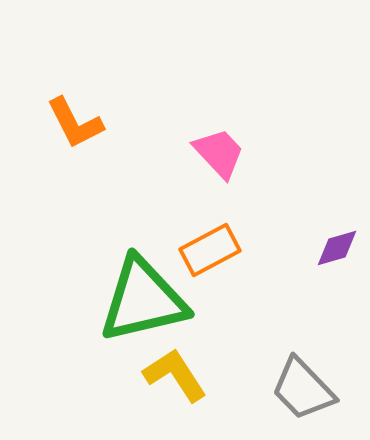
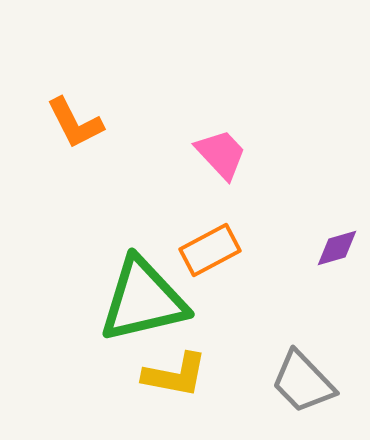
pink trapezoid: moved 2 px right, 1 px down
yellow L-shape: rotated 134 degrees clockwise
gray trapezoid: moved 7 px up
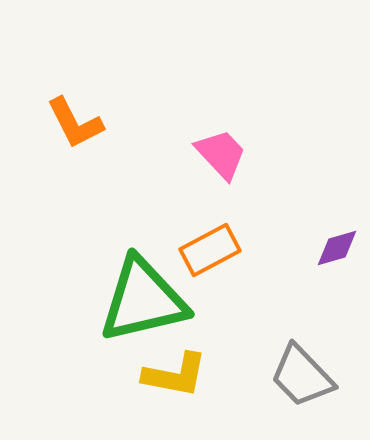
gray trapezoid: moved 1 px left, 6 px up
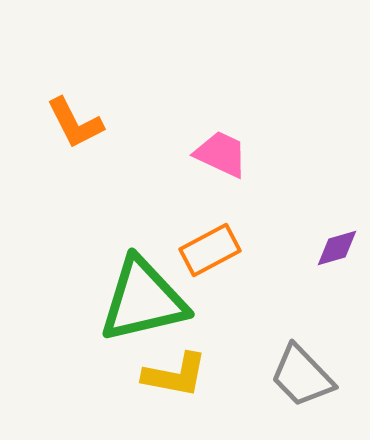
pink trapezoid: rotated 22 degrees counterclockwise
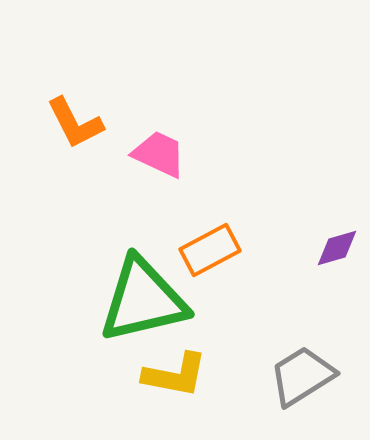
pink trapezoid: moved 62 px left
gray trapezoid: rotated 102 degrees clockwise
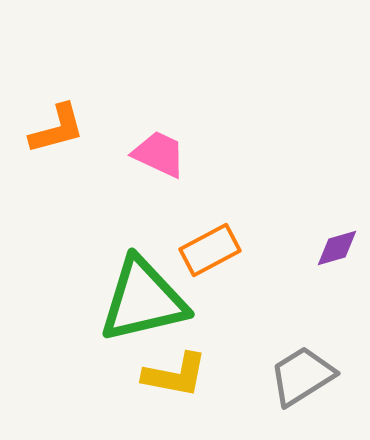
orange L-shape: moved 18 px left, 6 px down; rotated 78 degrees counterclockwise
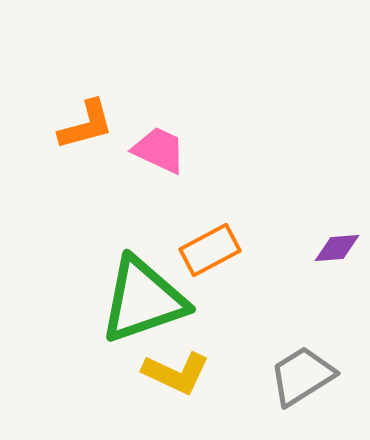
orange L-shape: moved 29 px right, 4 px up
pink trapezoid: moved 4 px up
purple diamond: rotated 12 degrees clockwise
green triangle: rotated 6 degrees counterclockwise
yellow L-shape: moved 1 px right, 2 px up; rotated 14 degrees clockwise
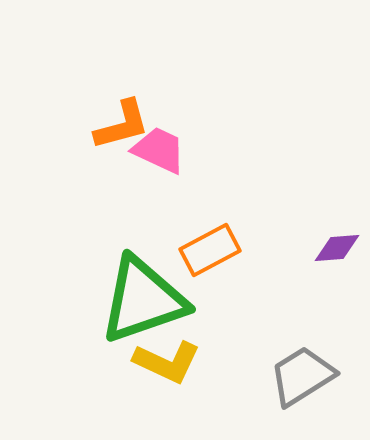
orange L-shape: moved 36 px right
yellow L-shape: moved 9 px left, 11 px up
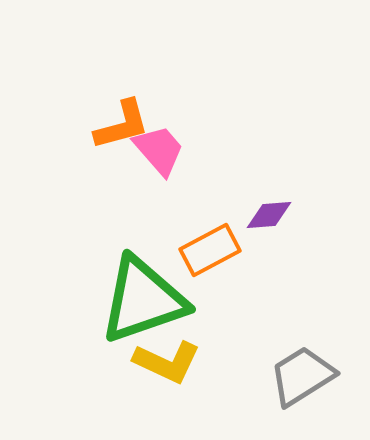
pink trapezoid: rotated 24 degrees clockwise
purple diamond: moved 68 px left, 33 px up
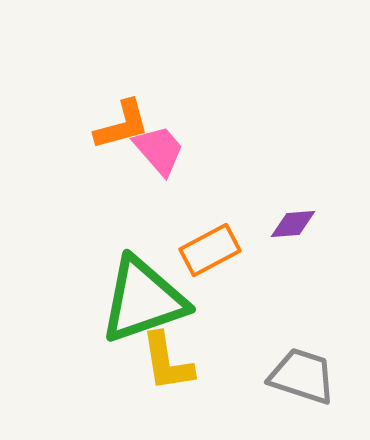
purple diamond: moved 24 px right, 9 px down
yellow L-shape: rotated 56 degrees clockwise
gray trapezoid: rotated 50 degrees clockwise
